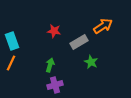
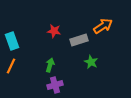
gray rectangle: moved 2 px up; rotated 12 degrees clockwise
orange line: moved 3 px down
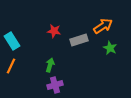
cyan rectangle: rotated 12 degrees counterclockwise
green star: moved 19 px right, 14 px up
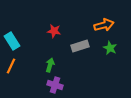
orange arrow: moved 1 px right, 1 px up; rotated 18 degrees clockwise
gray rectangle: moved 1 px right, 6 px down
purple cross: rotated 35 degrees clockwise
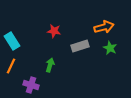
orange arrow: moved 2 px down
purple cross: moved 24 px left
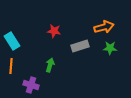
green star: rotated 24 degrees counterclockwise
orange line: rotated 21 degrees counterclockwise
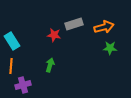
red star: moved 4 px down
gray rectangle: moved 6 px left, 22 px up
purple cross: moved 8 px left; rotated 35 degrees counterclockwise
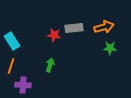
gray rectangle: moved 4 px down; rotated 12 degrees clockwise
orange line: rotated 14 degrees clockwise
purple cross: rotated 21 degrees clockwise
